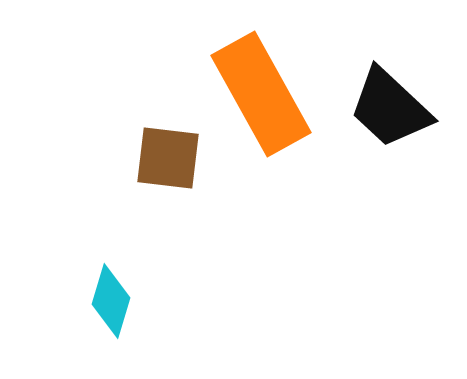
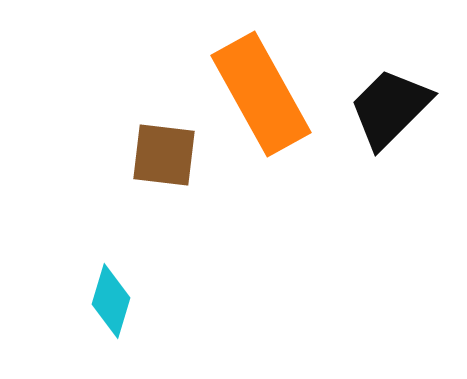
black trapezoid: rotated 92 degrees clockwise
brown square: moved 4 px left, 3 px up
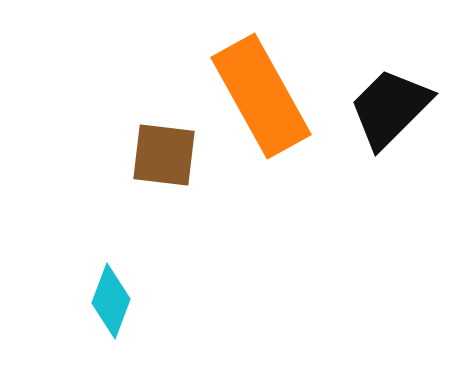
orange rectangle: moved 2 px down
cyan diamond: rotated 4 degrees clockwise
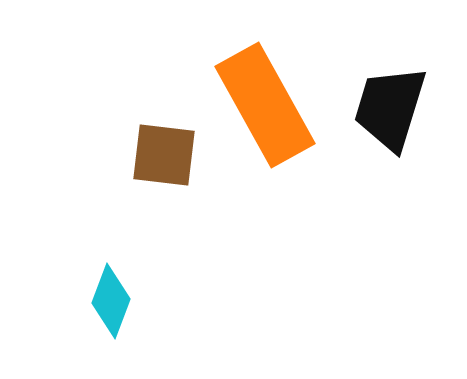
orange rectangle: moved 4 px right, 9 px down
black trapezoid: rotated 28 degrees counterclockwise
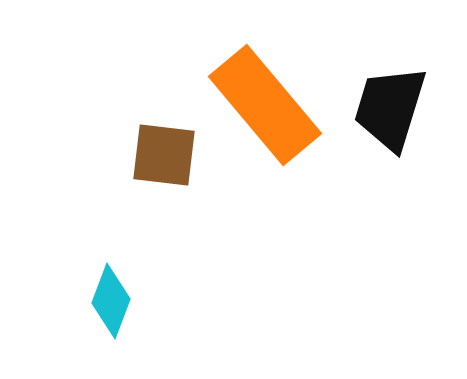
orange rectangle: rotated 11 degrees counterclockwise
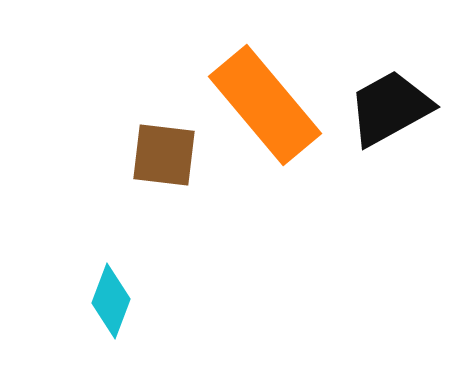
black trapezoid: rotated 44 degrees clockwise
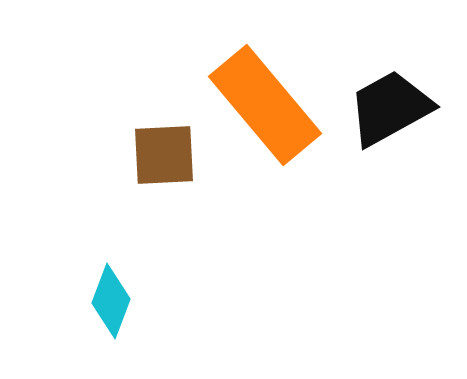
brown square: rotated 10 degrees counterclockwise
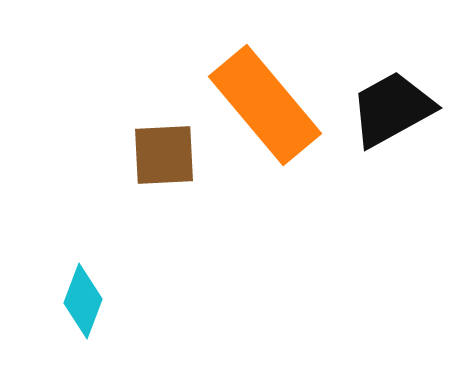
black trapezoid: moved 2 px right, 1 px down
cyan diamond: moved 28 px left
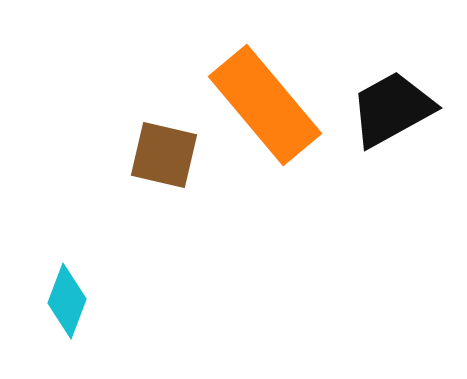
brown square: rotated 16 degrees clockwise
cyan diamond: moved 16 px left
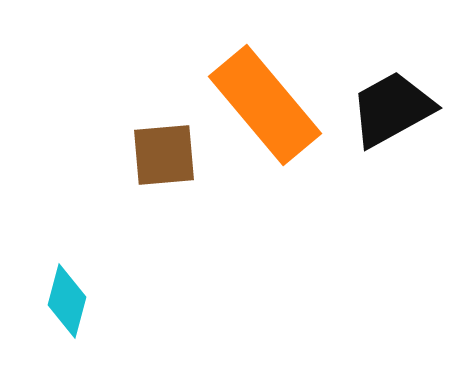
brown square: rotated 18 degrees counterclockwise
cyan diamond: rotated 6 degrees counterclockwise
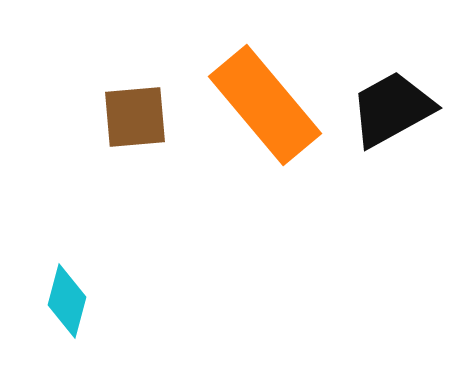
brown square: moved 29 px left, 38 px up
